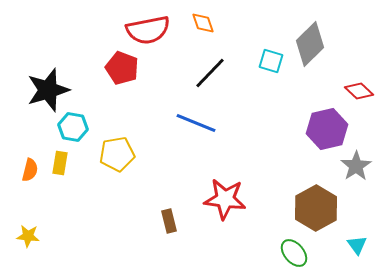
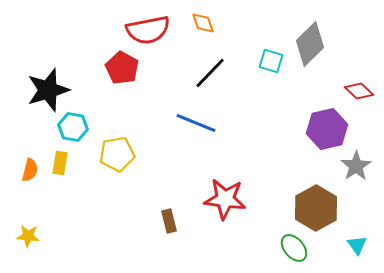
red pentagon: rotated 8 degrees clockwise
green ellipse: moved 5 px up
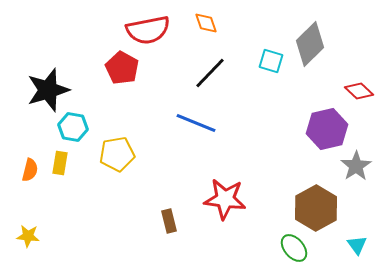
orange diamond: moved 3 px right
